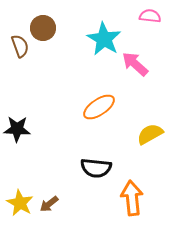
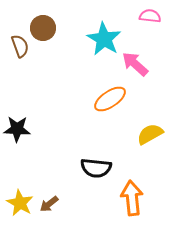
orange ellipse: moved 11 px right, 8 px up
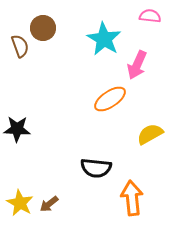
pink arrow: moved 2 px right, 1 px down; rotated 108 degrees counterclockwise
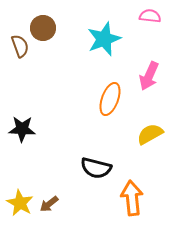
cyan star: rotated 20 degrees clockwise
pink arrow: moved 12 px right, 11 px down
orange ellipse: rotated 36 degrees counterclockwise
black star: moved 5 px right
black semicircle: rotated 8 degrees clockwise
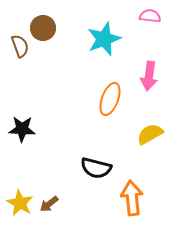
pink arrow: rotated 16 degrees counterclockwise
